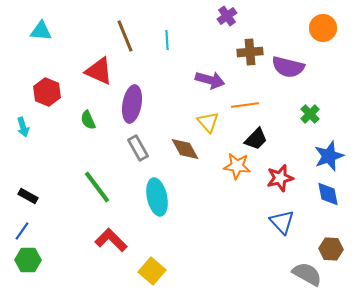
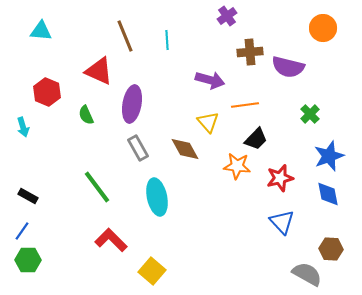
green semicircle: moved 2 px left, 5 px up
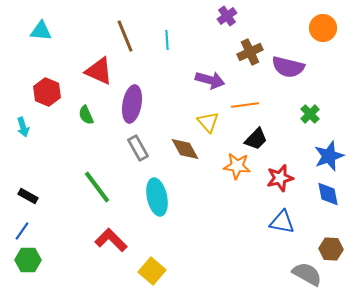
brown cross: rotated 20 degrees counterclockwise
blue triangle: rotated 36 degrees counterclockwise
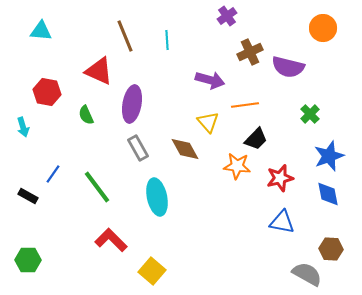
red hexagon: rotated 12 degrees counterclockwise
blue line: moved 31 px right, 57 px up
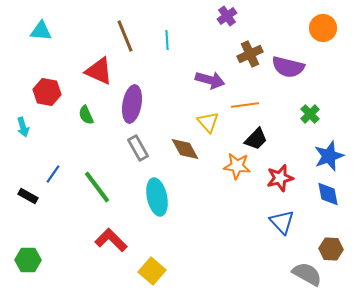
brown cross: moved 2 px down
blue triangle: rotated 36 degrees clockwise
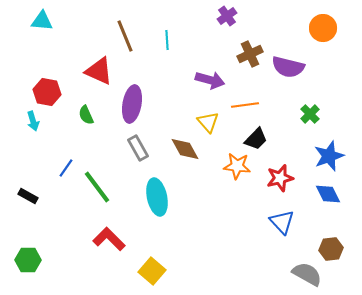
cyan triangle: moved 1 px right, 10 px up
cyan arrow: moved 10 px right, 6 px up
blue line: moved 13 px right, 6 px up
blue diamond: rotated 16 degrees counterclockwise
red L-shape: moved 2 px left, 1 px up
brown hexagon: rotated 10 degrees counterclockwise
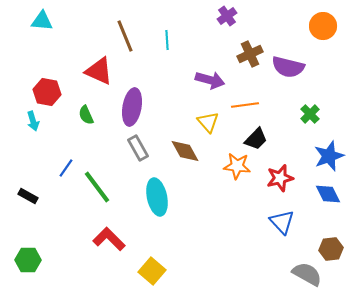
orange circle: moved 2 px up
purple ellipse: moved 3 px down
brown diamond: moved 2 px down
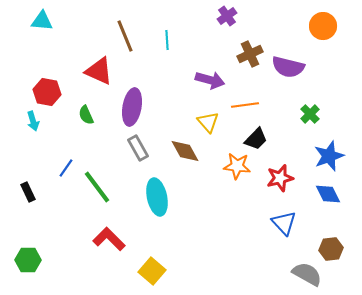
black rectangle: moved 4 px up; rotated 36 degrees clockwise
blue triangle: moved 2 px right, 1 px down
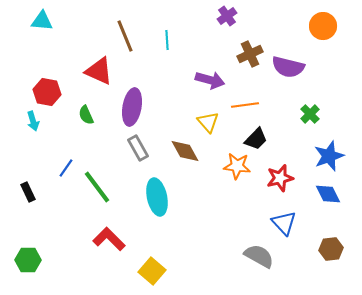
gray semicircle: moved 48 px left, 18 px up
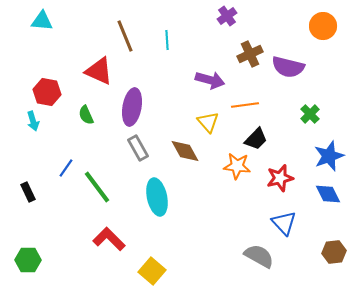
brown hexagon: moved 3 px right, 3 px down
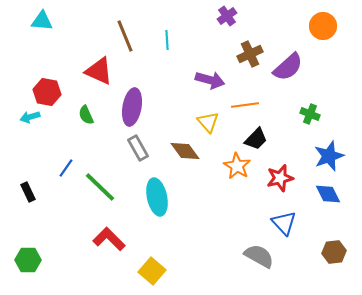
purple semicircle: rotated 56 degrees counterclockwise
green cross: rotated 24 degrees counterclockwise
cyan arrow: moved 3 px left, 4 px up; rotated 90 degrees clockwise
brown diamond: rotated 8 degrees counterclockwise
orange star: rotated 24 degrees clockwise
green line: moved 3 px right; rotated 9 degrees counterclockwise
